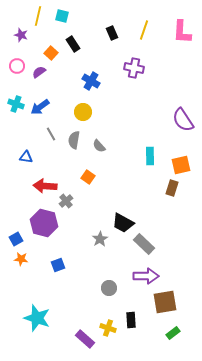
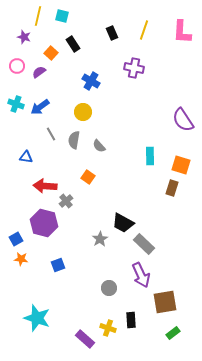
purple star at (21, 35): moved 3 px right, 2 px down
orange square at (181, 165): rotated 30 degrees clockwise
purple arrow at (146, 276): moved 5 px left, 1 px up; rotated 65 degrees clockwise
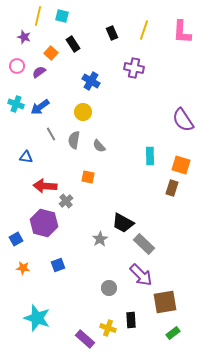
orange square at (88, 177): rotated 24 degrees counterclockwise
orange star at (21, 259): moved 2 px right, 9 px down
purple arrow at (141, 275): rotated 20 degrees counterclockwise
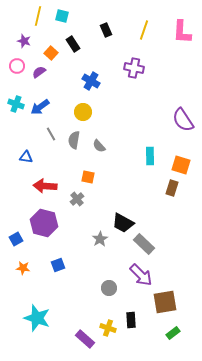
black rectangle at (112, 33): moved 6 px left, 3 px up
purple star at (24, 37): moved 4 px down
gray cross at (66, 201): moved 11 px right, 2 px up
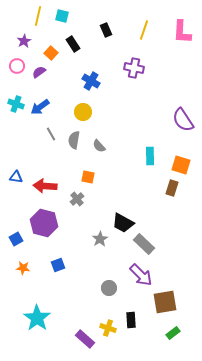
purple star at (24, 41): rotated 24 degrees clockwise
blue triangle at (26, 157): moved 10 px left, 20 px down
cyan star at (37, 318): rotated 16 degrees clockwise
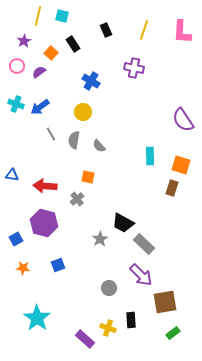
blue triangle at (16, 177): moved 4 px left, 2 px up
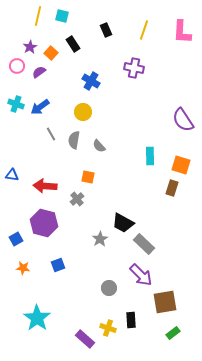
purple star at (24, 41): moved 6 px right, 6 px down
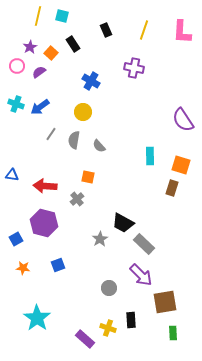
gray line at (51, 134): rotated 64 degrees clockwise
green rectangle at (173, 333): rotated 56 degrees counterclockwise
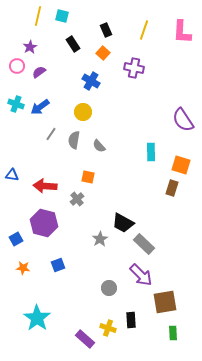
orange square at (51, 53): moved 52 px right
cyan rectangle at (150, 156): moved 1 px right, 4 px up
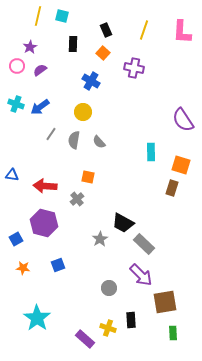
black rectangle at (73, 44): rotated 35 degrees clockwise
purple semicircle at (39, 72): moved 1 px right, 2 px up
gray semicircle at (99, 146): moved 4 px up
